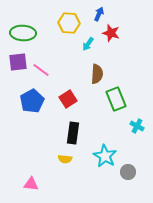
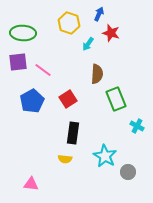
yellow hexagon: rotated 15 degrees clockwise
pink line: moved 2 px right
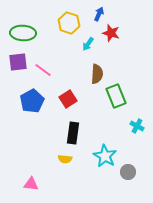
green rectangle: moved 3 px up
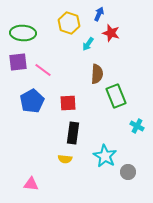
red square: moved 4 px down; rotated 30 degrees clockwise
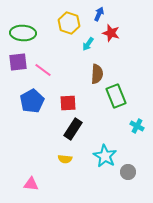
black rectangle: moved 4 px up; rotated 25 degrees clockwise
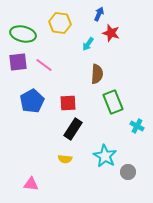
yellow hexagon: moved 9 px left; rotated 10 degrees counterclockwise
green ellipse: moved 1 px down; rotated 10 degrees clockwise
pink line: moved 1 px right, 5 px up
green rectangle: moved 3 px left, 6 px down
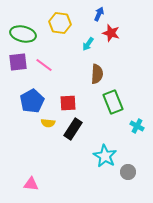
yellow semicircle: moved 17 px left, 36 px up
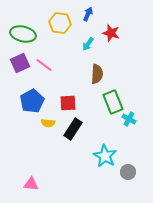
blue arrow: moved 11 px left
purple square: moved 2 px right, 1 px down; rotated 18 degrees counterclockwise
cyan cross: moved 8 px left, 7 px up
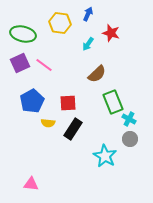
brown semicircle: rotated 42 degrees clockwise
gray circle: moved 2 px right, 33 px up
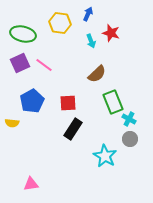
cyan arrow: moved 3 px right, 3 px up; rotated 56 degrees counterclockwise
yellow semicircle: moved 36 px left
pink triangle: rotated 14 degrees counterclockwise
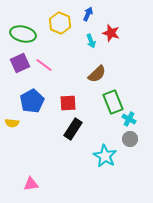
yellow hexagon: rotated 15 degrees clockwise
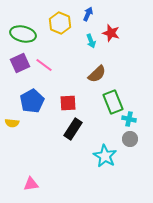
cyan cross: rotated 16 degrees counterclockwise
